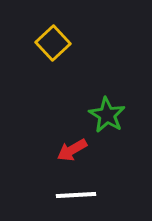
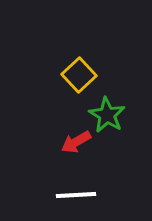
yellow square: moved 26 px right, 32 px down
red arrow: moved 4 px right, 8 px up
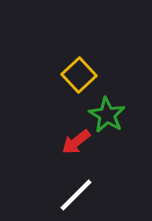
red arrow: rotated 8 degrees counterclockwise
white line: rotated 42 degrees counterclockwise
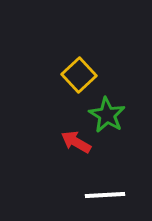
red arrow: rotated 68 degrees clockwise
white line: moved 29 px right; rotated 42 degrees clockwise
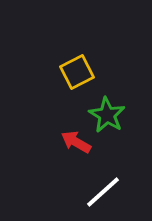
yellow square: moved 2 px left, 3 px up; rotated 16 degrees clockwise
white line: moved 2 px left, 3 px up; rotated 39 degrees counterclockwise
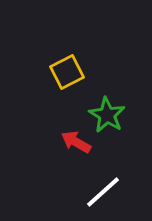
yellow square: moved 10 px left
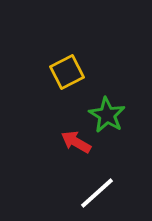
white line: moved 6 px left, 1 px down
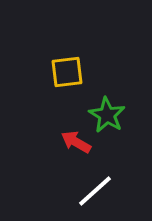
yellow square: rotated 20 degrees clockwise
white line: moved 2 px left, 2 px up
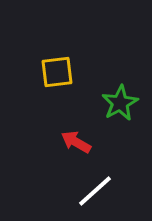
yellow square: moved 10 px left
green star: moved 13 px right, 12 px up; rotated 12 degrees clockwise
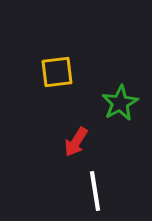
red arrow: rotated 88 degrees counterclockwise
white line: rotated 57 degrees counterclockwise
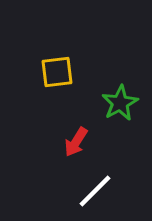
white line: rotated 54 degrees clockwise
